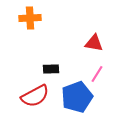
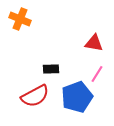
orange cross: moved 10 px left, 1 px down; rotated 25 degrees clockwise
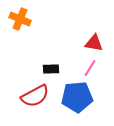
pink line: moved 7 px left, 6 px up
blue pentagon: rotated 16 degrees clockwise
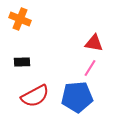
black rectangle: moved 29 px left, 7 px up
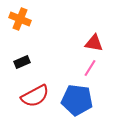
black rectangle: rotated 21 degrees counterclockwise
blue pentagon: moved 3 px down; rotated 12 degrees clockwise
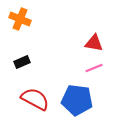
pink line: moved 4 px right; rotated 36 degrees clockwise
red semicircle: moved 3 px down; rotated 124 degrees counterclockwise
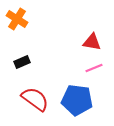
orange cross: moved 3 px left; rotated 10 degrees clockwise
red triangle: moved 2 px left, 1 px up
red semicircle: rotated 8 degrees clockwise
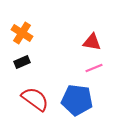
orange cross: moved 5 px right, 14 px down
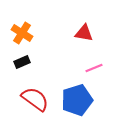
red triangle: moved 8 px left, 9 px up
blue pentagon: rotated 24 degrees counterclockwise
